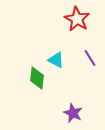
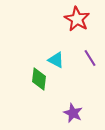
green diamond: moved 2 px right, 1 px down
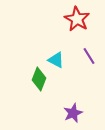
purple line: moved 1 px left, 2 px up
green diamond: rotated 15 degrees clockwise
purple star: rotated 24 degrees clockwise
